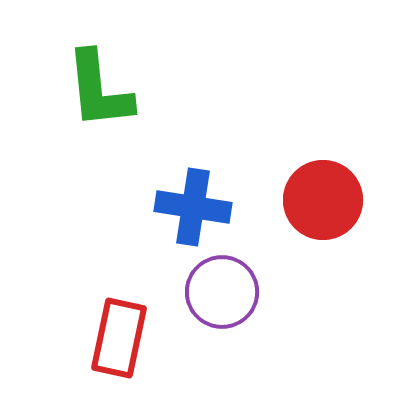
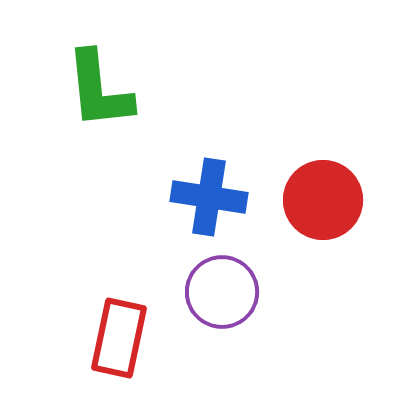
blue cross: moved 16 px right, 10 px up
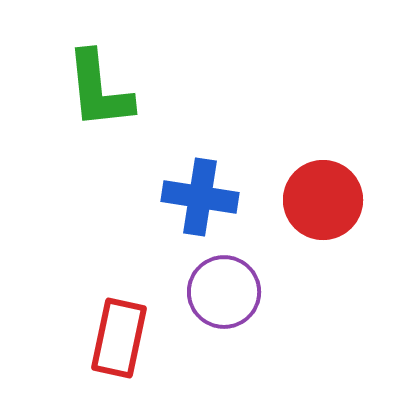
blue cross: moved 9 px left
purple circle: moved 2 px right
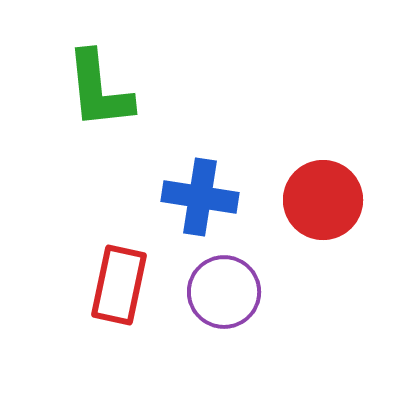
red rectangle: moved 53 px up
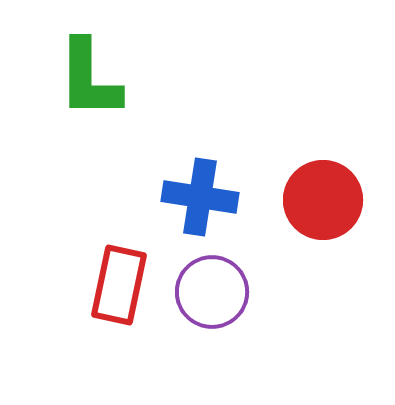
green L-shape: moved 10 px left, 11 px up; rotated 6 degrees clockwise
purple circle: moved 12 px left
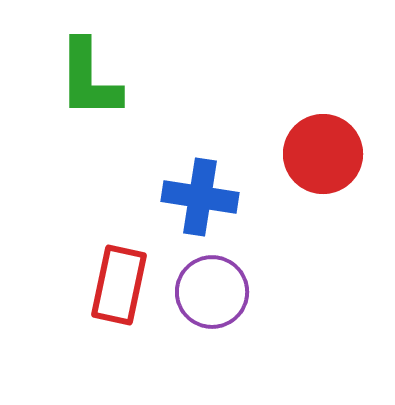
red circle: moved 46 px up
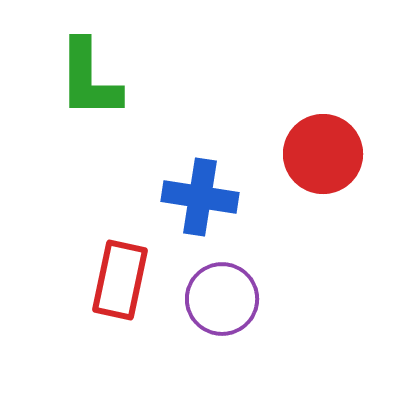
red rectangle: moved 1 px right, 5 px up
purple circle: moved 10 px right, 7 px down
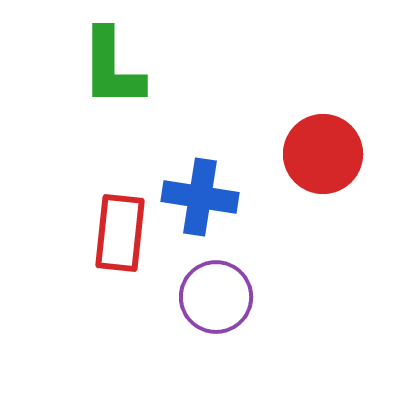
green L-shape: moved 23 px right, 11 px up
red rectangle: moved 47 px up; rotated 6 degrees counterclockwise
purple circle: moved 6 px left, 2 px up
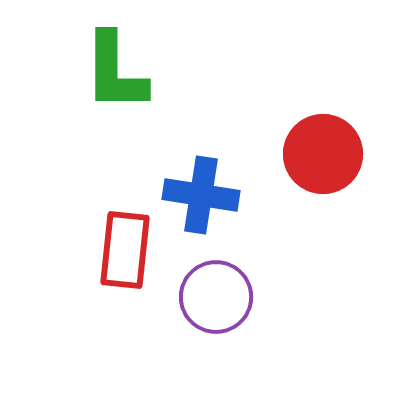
green L-shape: moved 3 px right, 4 px down
blue cross: moved 1 px right, 2 px up
red rectangle: moved 5 px right, 17 px down
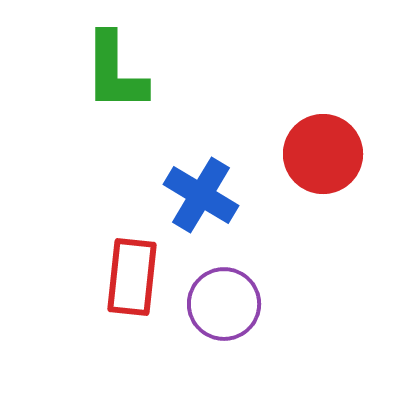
blue cross: rotated 22 degrees clockwise
red rectangle: moved 7 px right, 27 px down
purple circle: moved 8 px right, 7 px down
